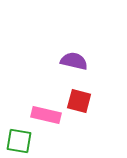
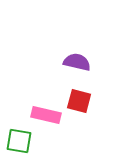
purple semicircle: moved 3 px right, 1 px down
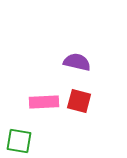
pink rectangle: moved 2 px left, 13 px up; rotated 16 degrees counterclockwise
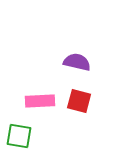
pink rectangle: moved 4 px left, 1 px up
green square: moved 5 px up
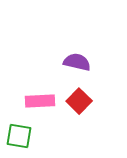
red square: rotated 30 degrees clockwise
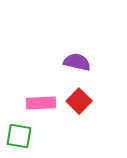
pink rectangle: moved 1 px right, 2 px down
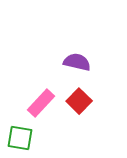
pink rectangle: rotated 44 degrees counterclockwise
green square: moved 1 px right, 2 px down
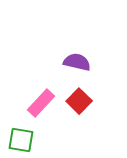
green square: moved 1 px right, 2 px down
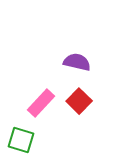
green square: rotated 8 degrees clockwise
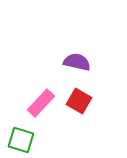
red square: rotated 15 degrees counterclockwise
